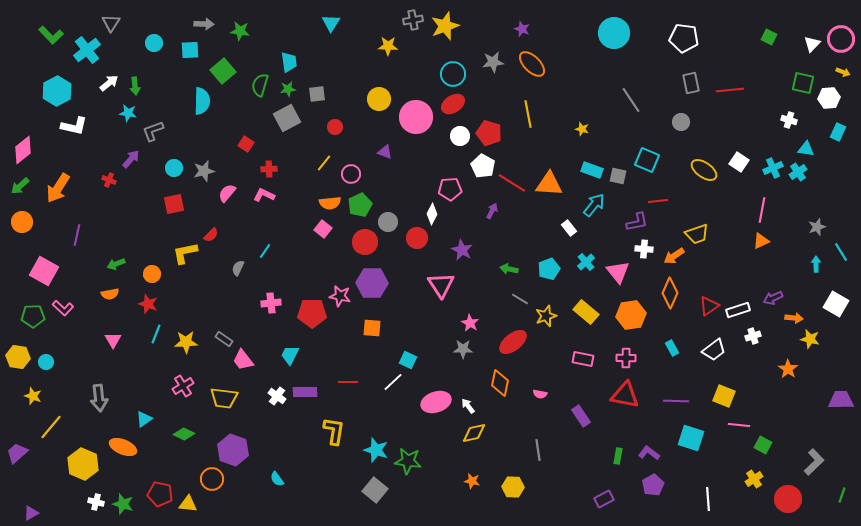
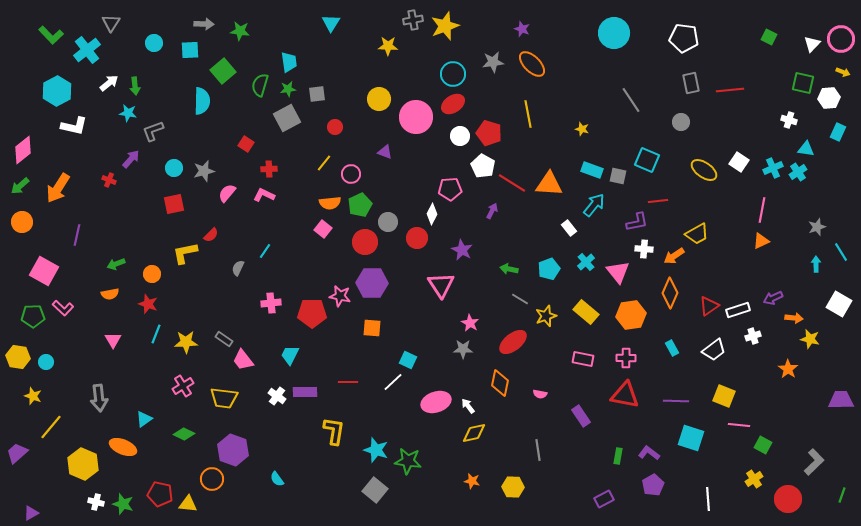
yellow trapezoid at (697, 234): rotated 10 degrees counterclockwise
white square at (836, 304): moved 3 px right
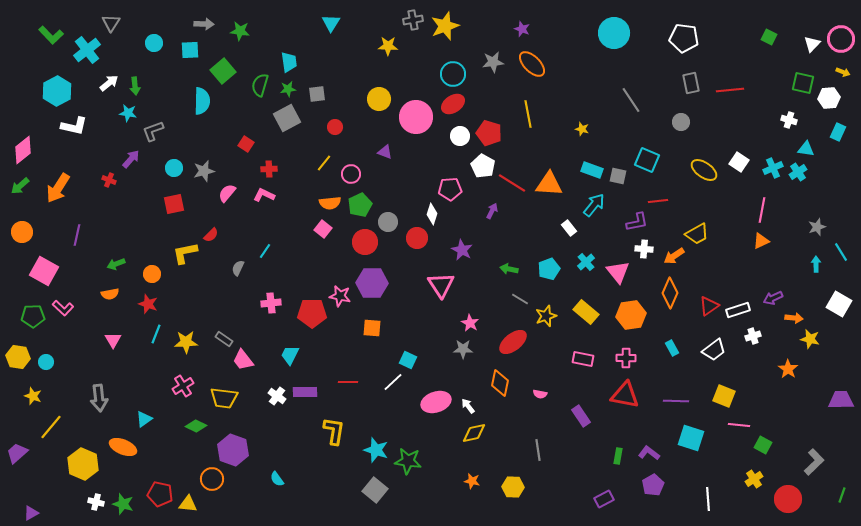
white diamond at (432, 214): rotated 10 degrees counterclockwise
orange circle at (22, 222): moved 10 px down
green diamond at (184, 434): moved 12 px right, 8 px up
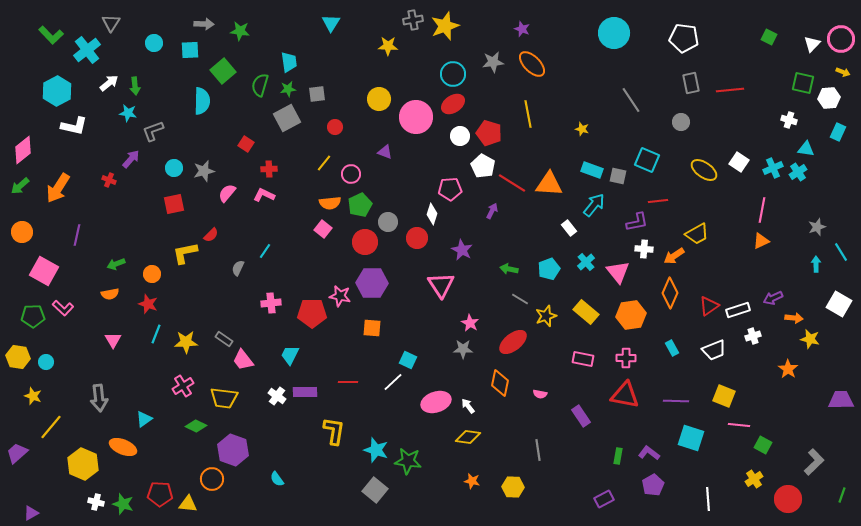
white trapezoid at (714, 350): rotated 15 degrees clockwise
yellow diamond at (474, 433): moved 6 px left, 4 px down; rotated 20 degrees clockwise
red pentagon at (160, 494): rotated 10 degrees counterclockwise
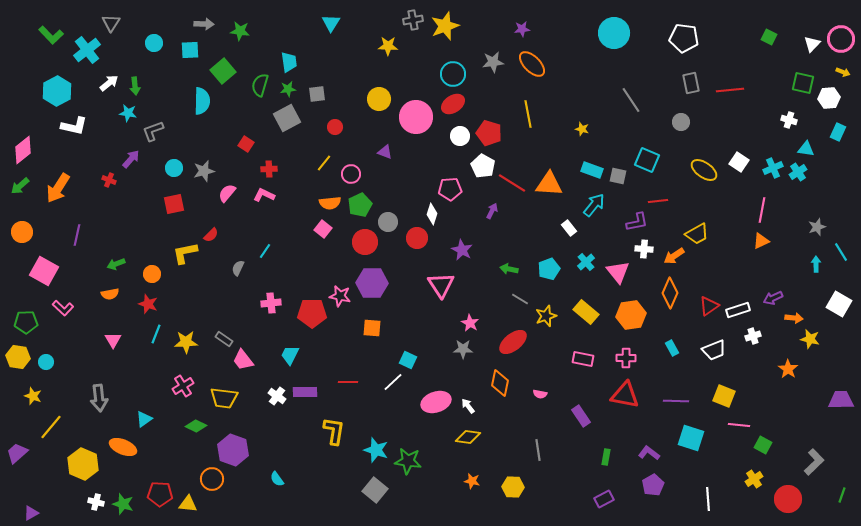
purple star at (522, 29): rotated 28 degrees counterclockwise
green pentagon at (33, 316): moved 7 px left, 6 px down
green rectangle at (618, 456): moved 12 px left, 1 px down
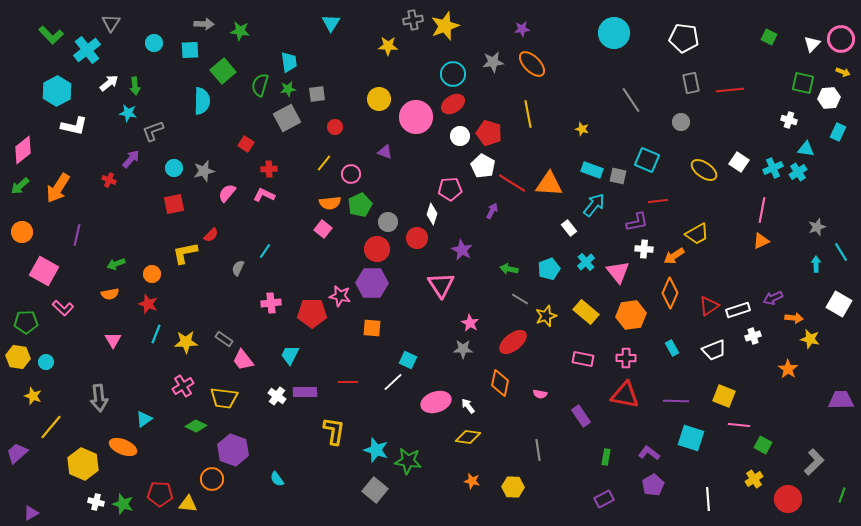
red circle at (365, 242): moved 12 px right, 7 px down
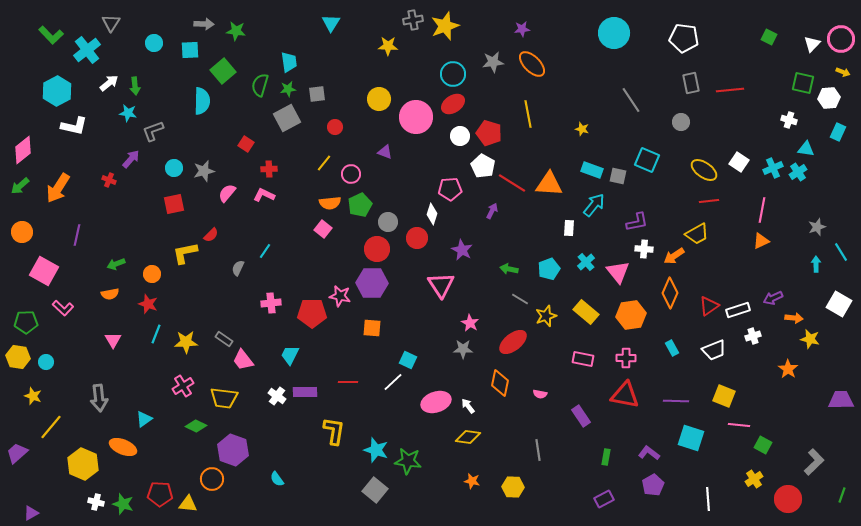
green star at (240, 31): moved 4 px left
red line at (658, 201): moved 51 px right
white rectangle at (569, 228): rotated 42 degrees clockwise
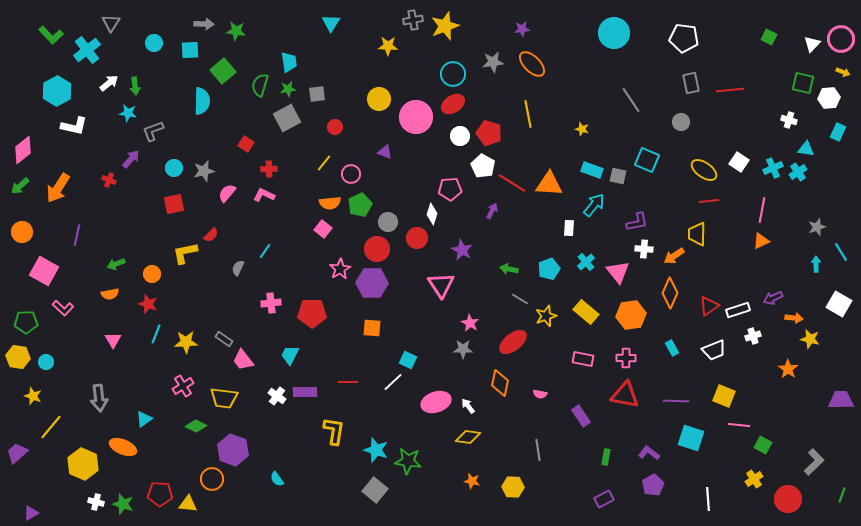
yellow trapezoid at (697, 234): rotated 120 degrees clockwise
pink star at (340, 296): moved 27 px up; rotated 30 degrees clockwise
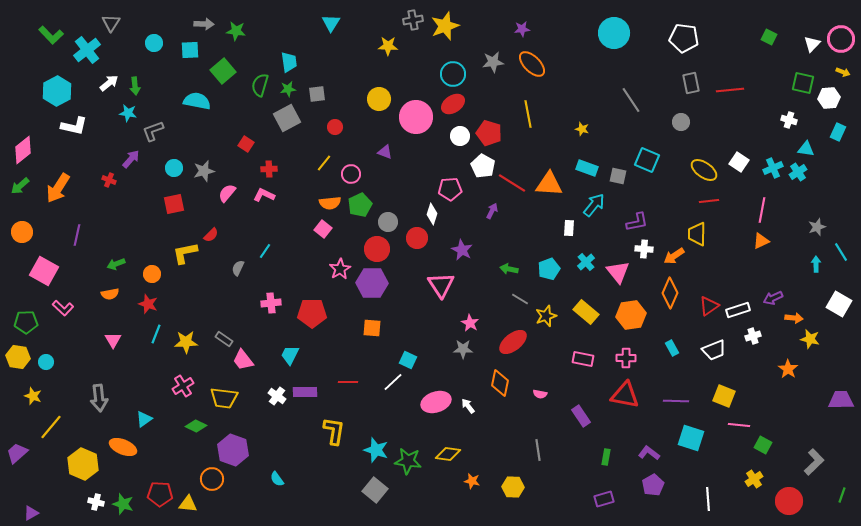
cyan semicircle at (202, 101): moved 5 px left; rotated 80 degrees counterclockwise
cyan rectangle at (592, 170): moved 5 px left, 2 px up
yellow diamond at (468, 437): moved 20 px left, 17 px down
purple rectangle at (604, 499): rotated 12 degrees clockwise
red circle at (788, 499): moved 1 px right, 2 px down
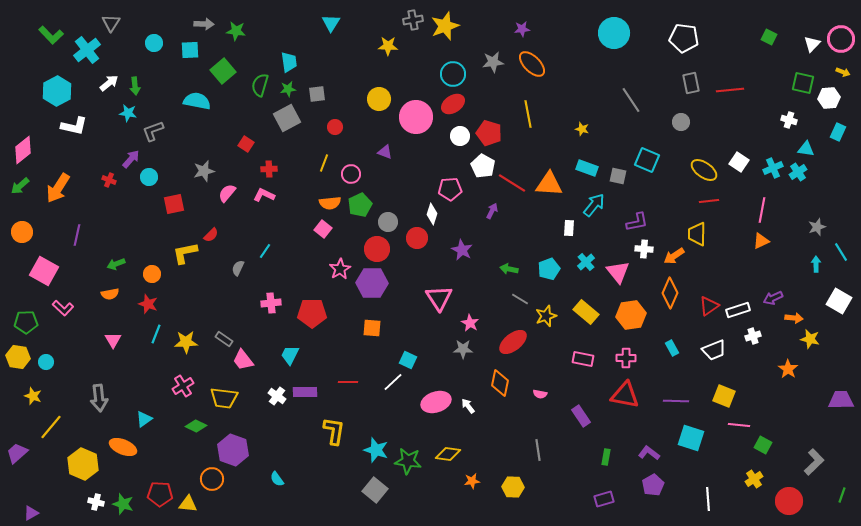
yellow line at (324, 163): rotated 18 degrees counterclockwise
cyan circle at (174, 168): moved 25 px left, 9 px down
pink triangle at (441, 285): moved 2 px left, 13 px down
white square at (839, 304): moved 3 px up
orange star at (472, 481): rotated 21 degrees counterclockwise
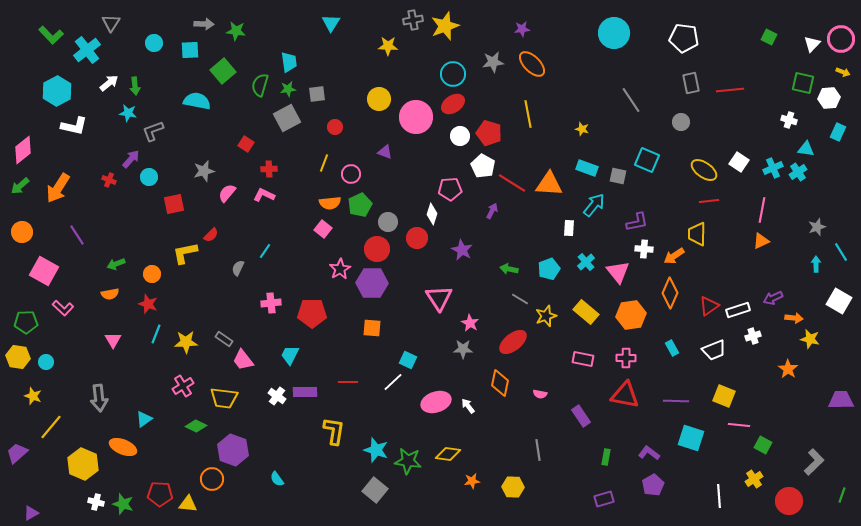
purple line at (77, 235): rotated 45 degrees counterclockwise
white line at (708, 499): moved 11 px right, 3 px up
